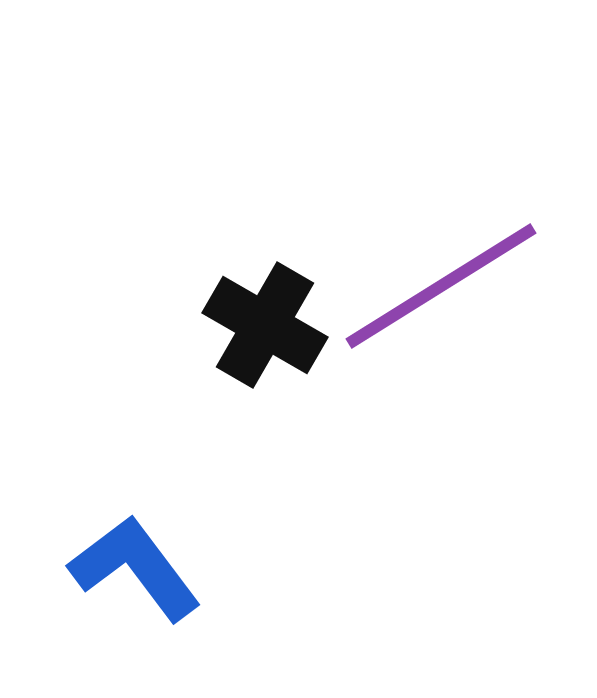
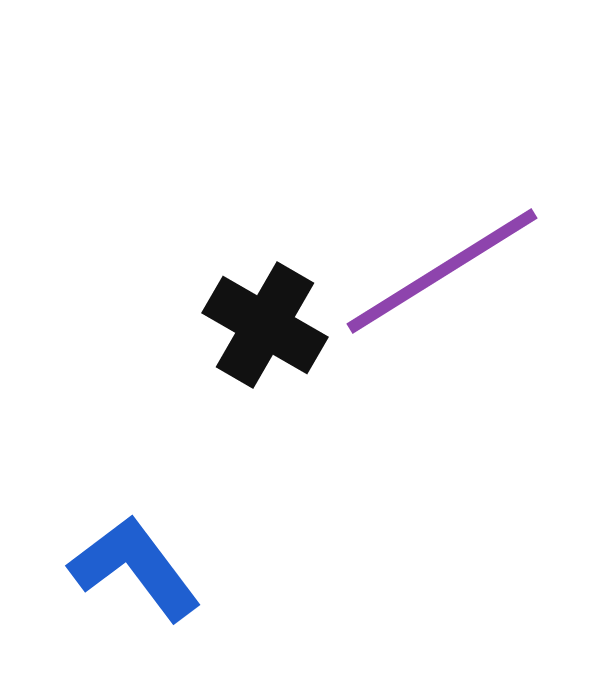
purple line: moved 1 px right, 15 px up
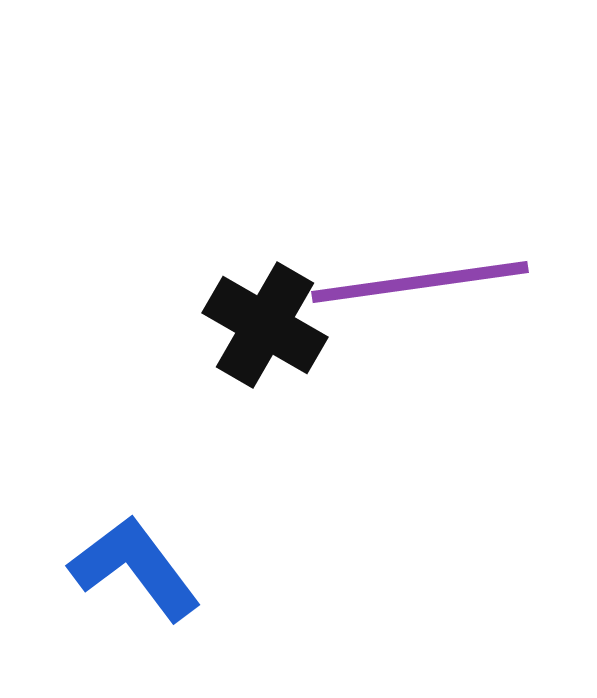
purple line: moved 22 px left, 11 px down; rotated 24 degrees clockwise
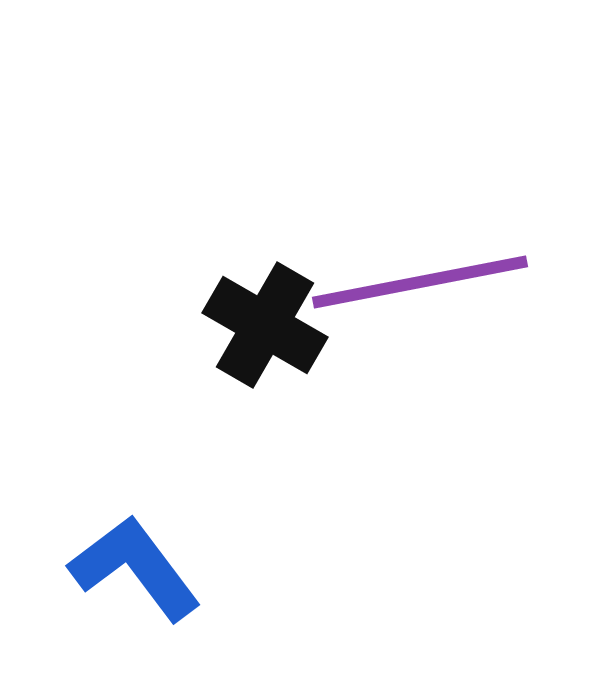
purple line: rotated 3 degrees counterclockwise
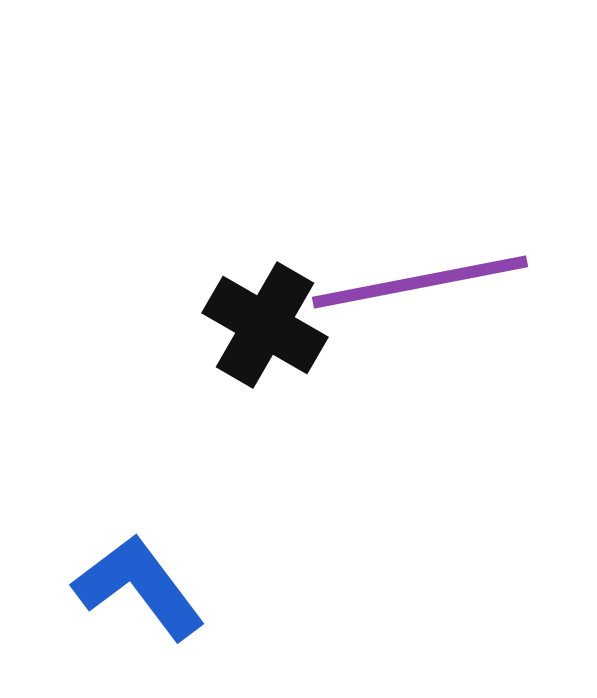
blue L-shape: moved 4 px right, 19 px down
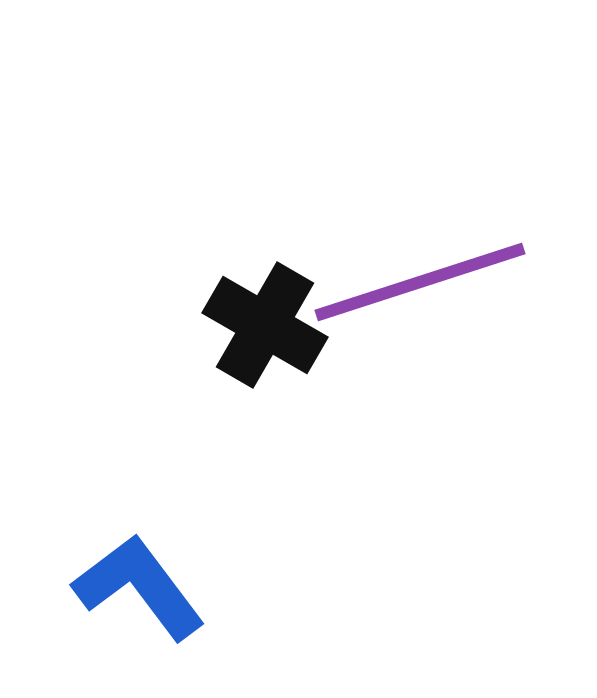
purple line: rotated 7 degrees counterclockwise
